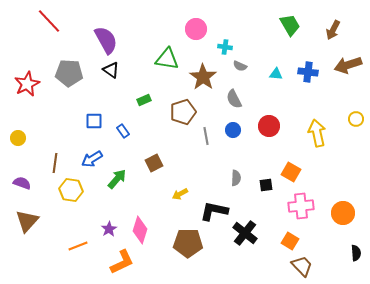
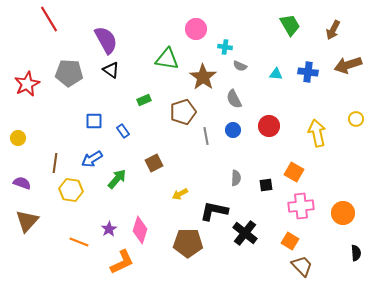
red line at (49, 21): moved 2 px up; rotated 12 degrees clockwise
orange square at (291, 172): moved 3 px right
orange line at (78, 246): moved 1 px right, 4 px up; rotated 42 degrees clockwise
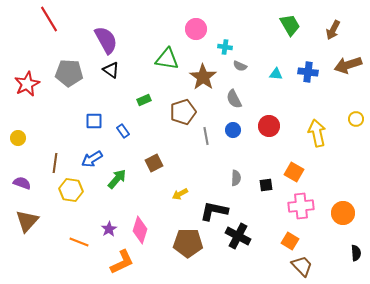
black cross at (245, 233): moved 7 px left, 3 px down; rotated 10 degrees counterclockwise
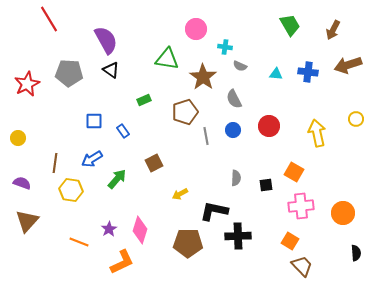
brown pentagon at (183, 112): moved 2 px right
black cross at (238, 236): rotated 30 degrees counterclockwise
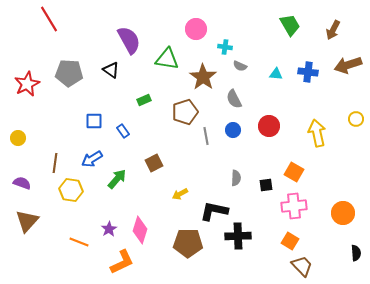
purple semicircle at (106, 40): moved 23 px right
pink cross at (301, 206): moved 7 px left
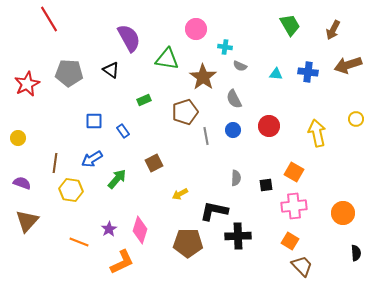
purple semicircle at (129, 40): moved 2 px up
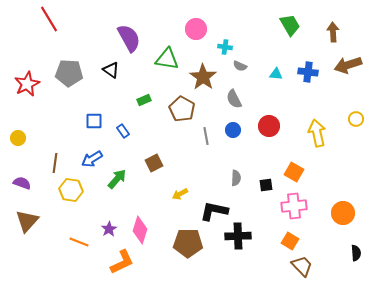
brown arrow at (333, 30): moved 2 px down; rotated 150 degrees clockwise
brown pentagon at (185, 112): moved 3 px left, 3 px up; rotated 25 degrees counterclockwise
